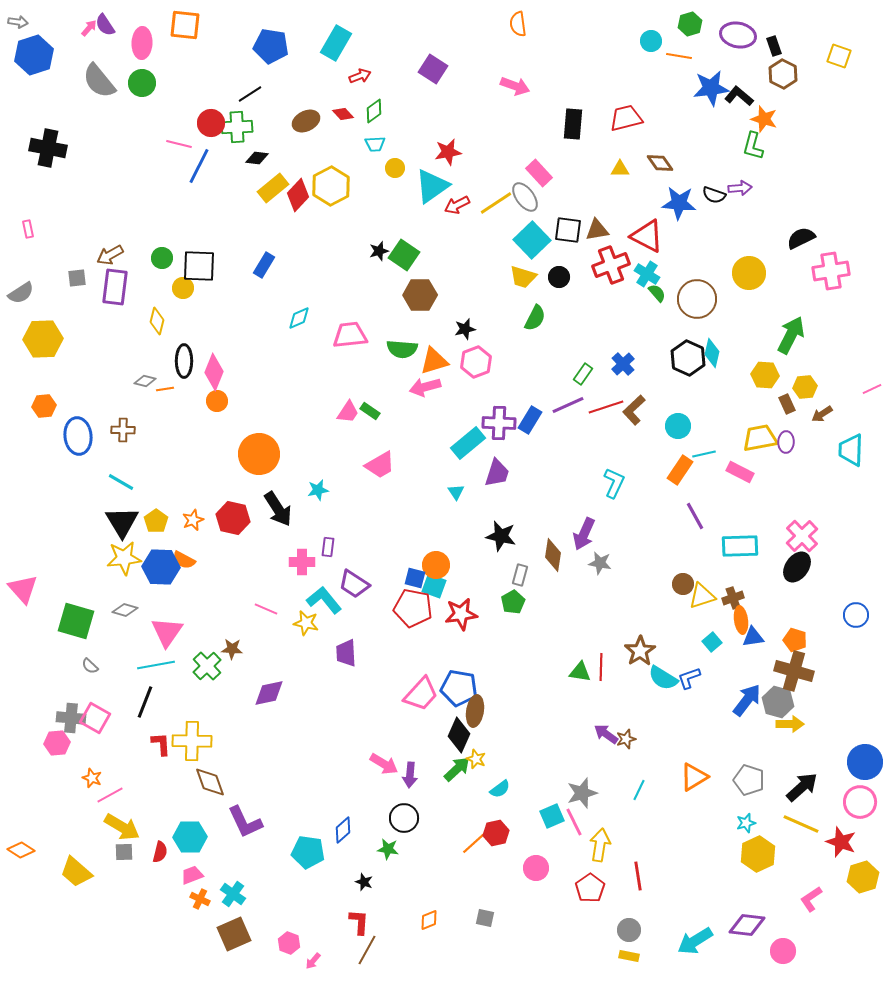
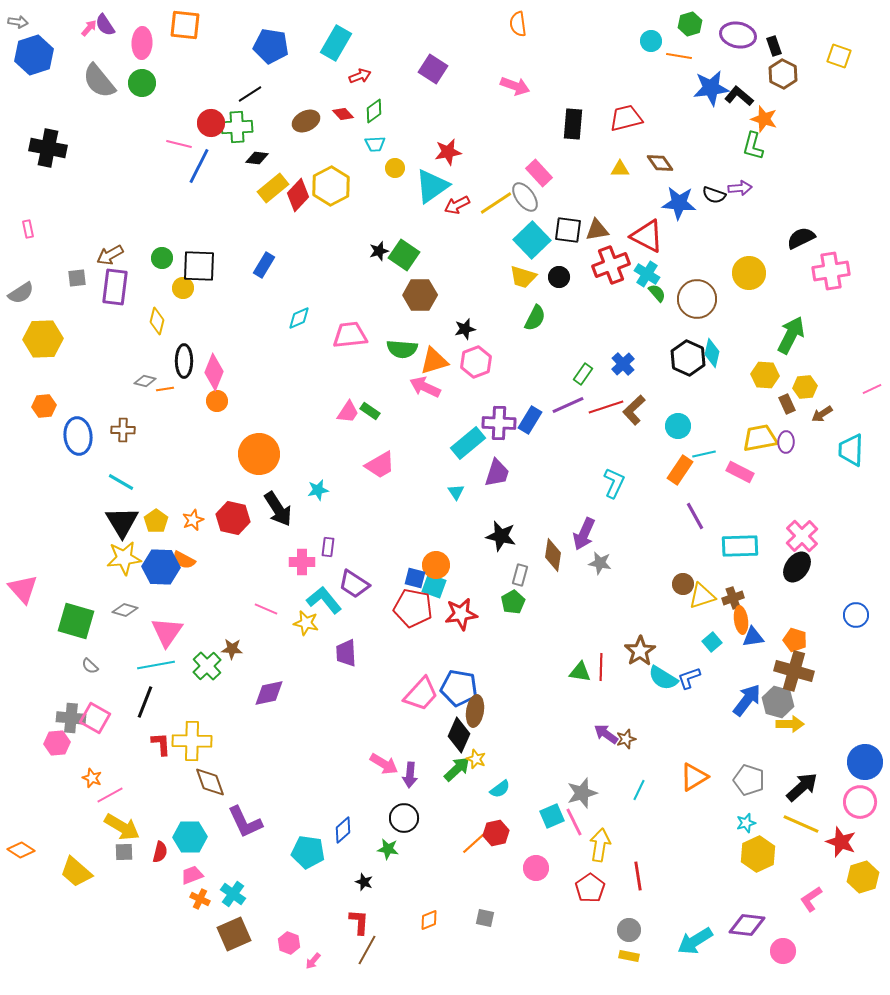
pink arrow at (425, 387): rotated 40 degrees clockwise
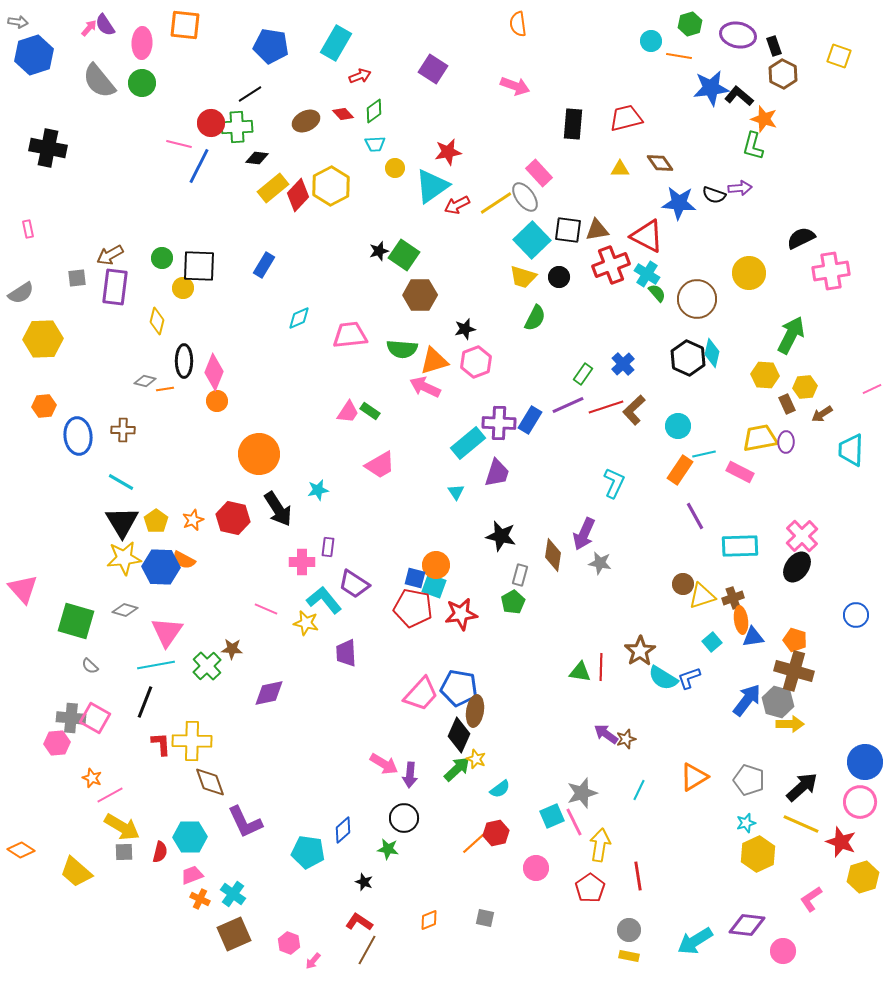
red L-shape at (359, 922): rotated 60 degrees counterclockwise
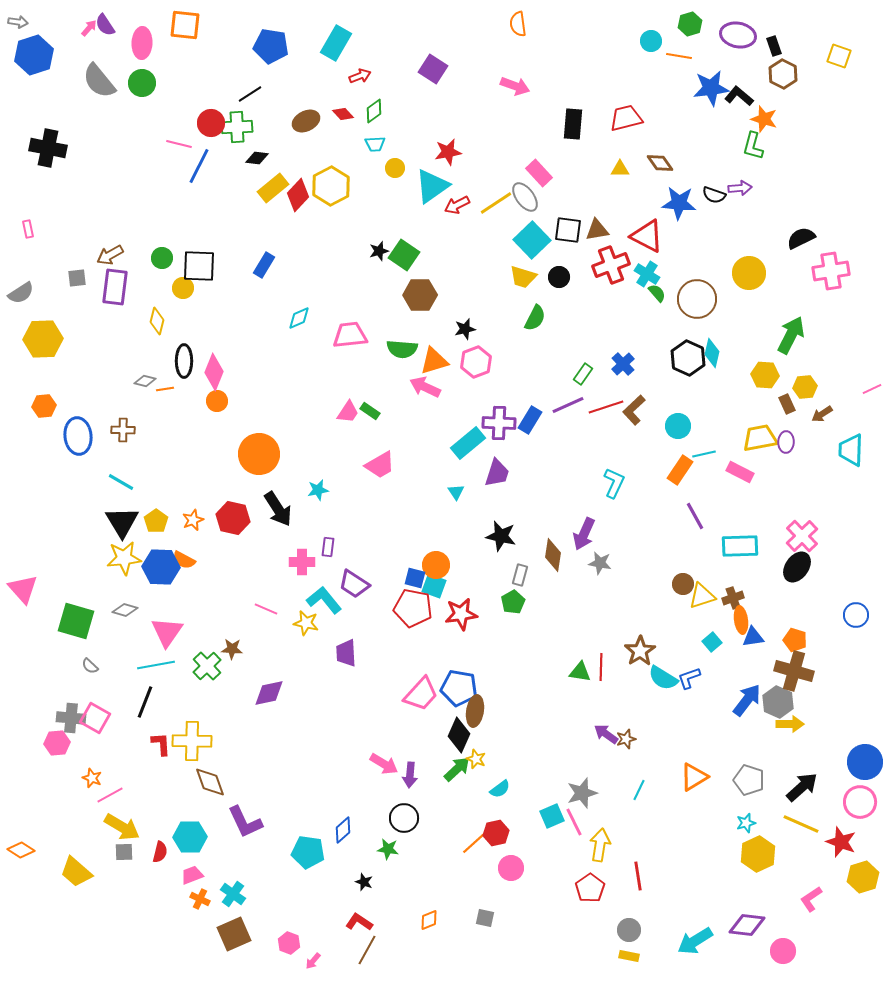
gray hexagon at (778, 702): rotated 8 degrees clockwise
pink circle at (536, 868): moved 25 px left
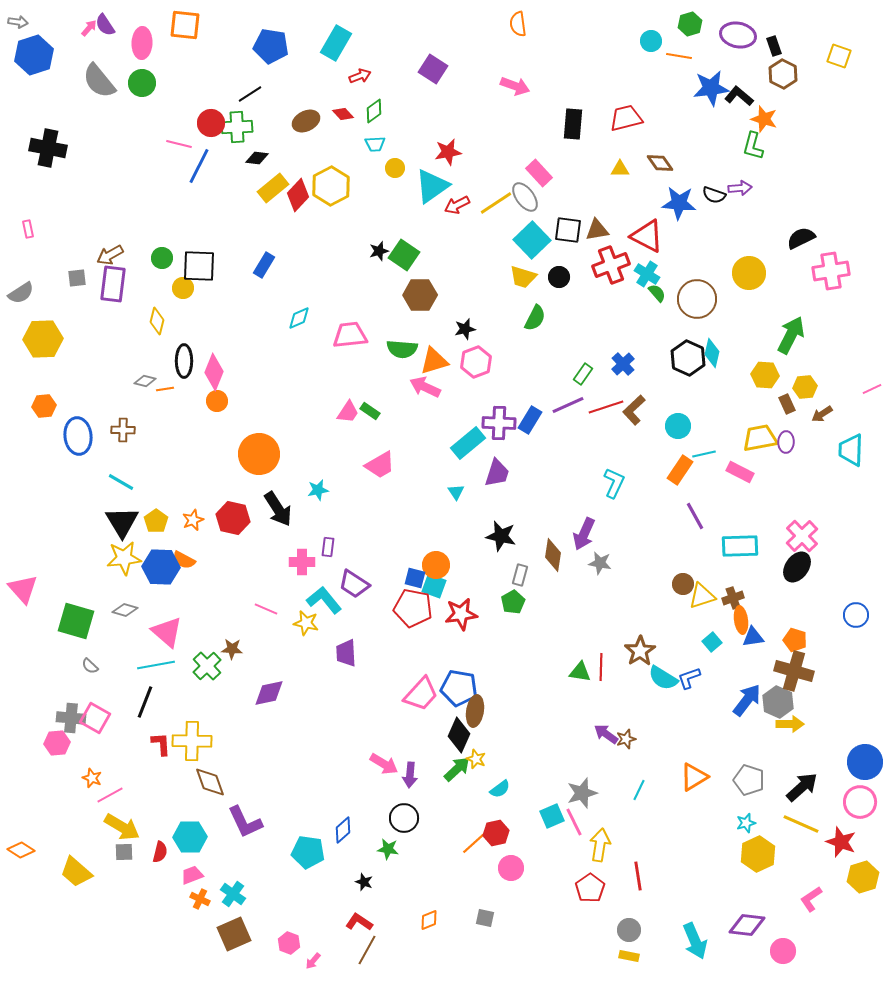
purple rectangle at (115, 287): moved 2 px left, 3 px up
pink triangle at (167, 632): rotated 24 degrees counterclockwise
cyan arrow at (695, 941): rotated 81 degrees counterclockwise
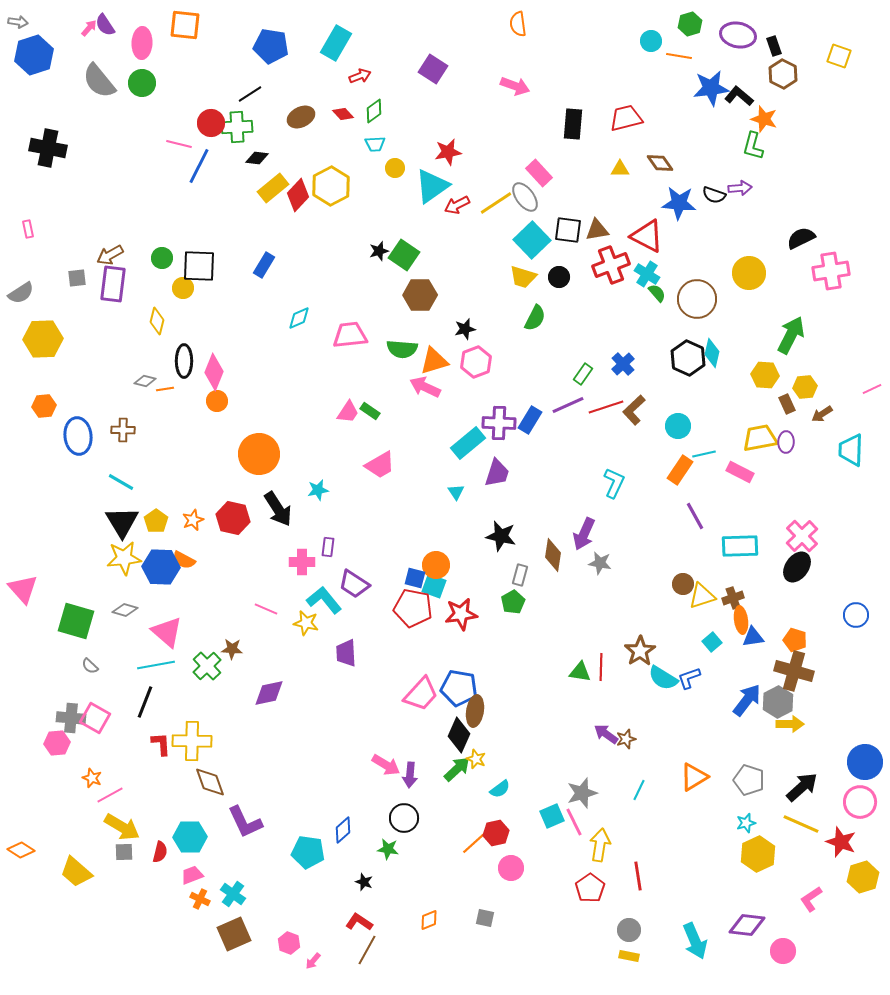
brown ellipse at (306, 121): moved 5 px left, 4 px up
gray hexagon at (778, 702): rotated 8 degrees clockwise
pink arrow at (384, 764): moved 2 px right, 1 px down
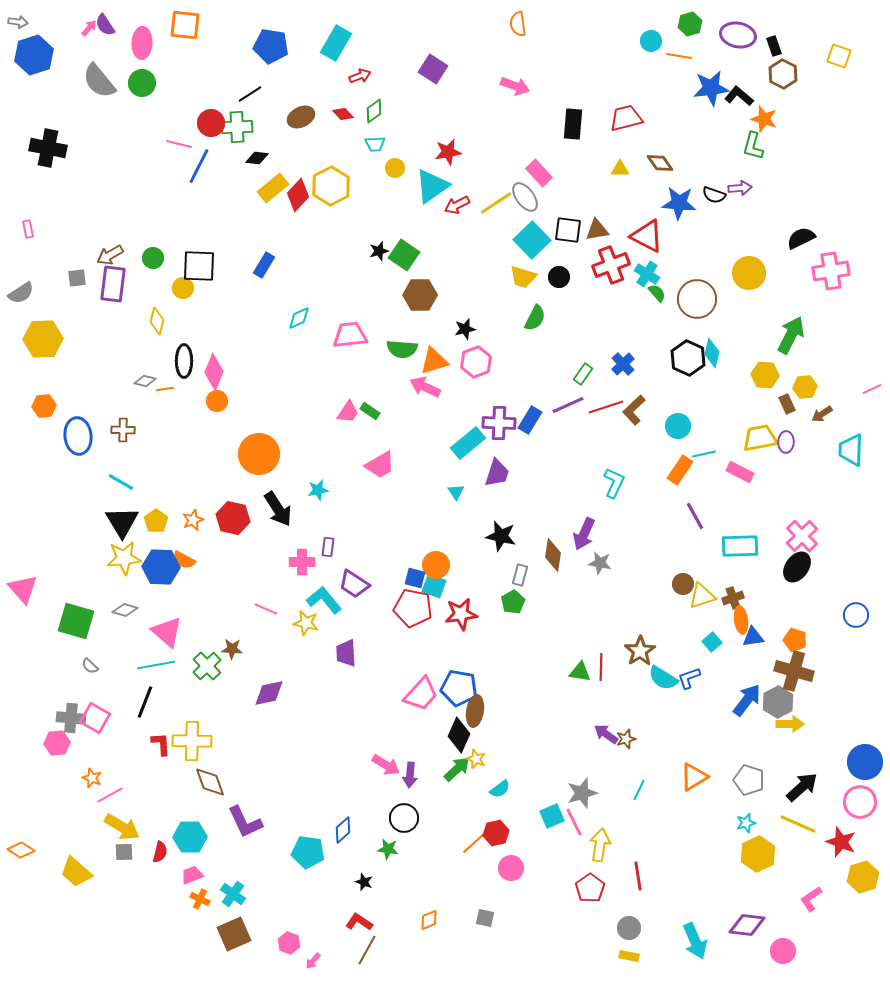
green circle at (162, 258): moved 9 px left
yellow line at (801, 824): moved 3 px left
gray circle at (629, 930): moved 2 px up
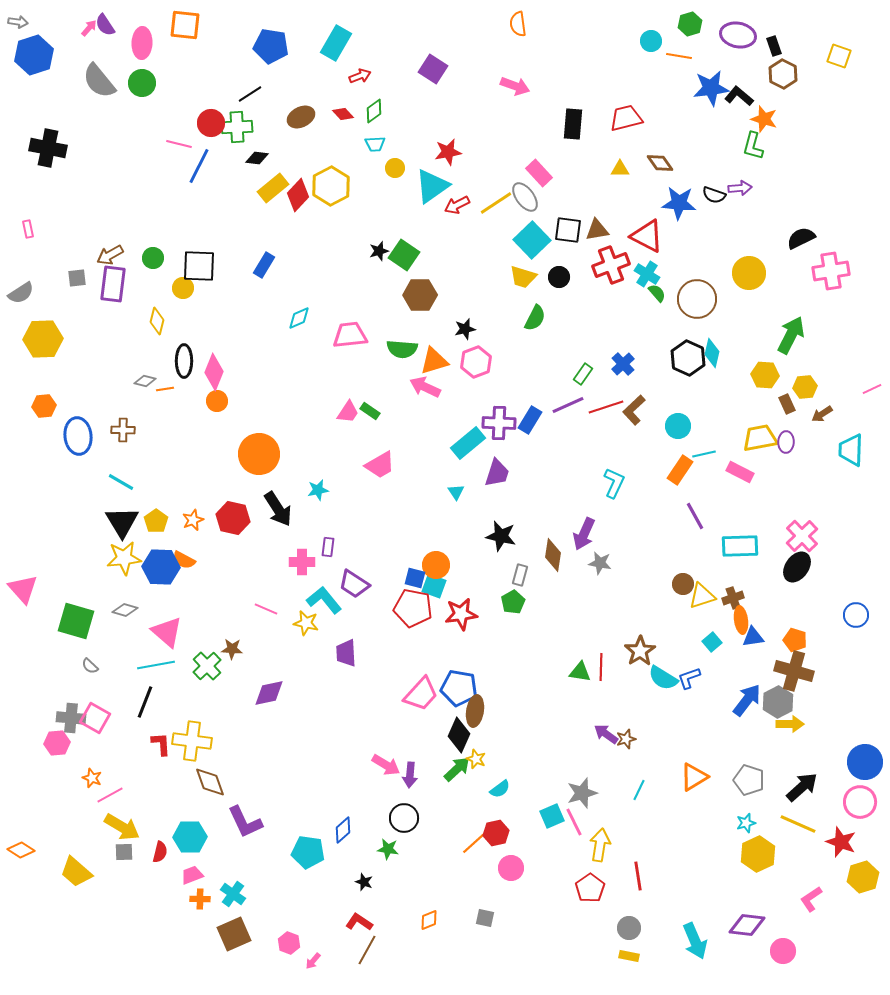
yellow cross at (192, 741): rotated 6 degrees clockwise
orange cross at (200, 899): rotated 24 degrees counterclockwise
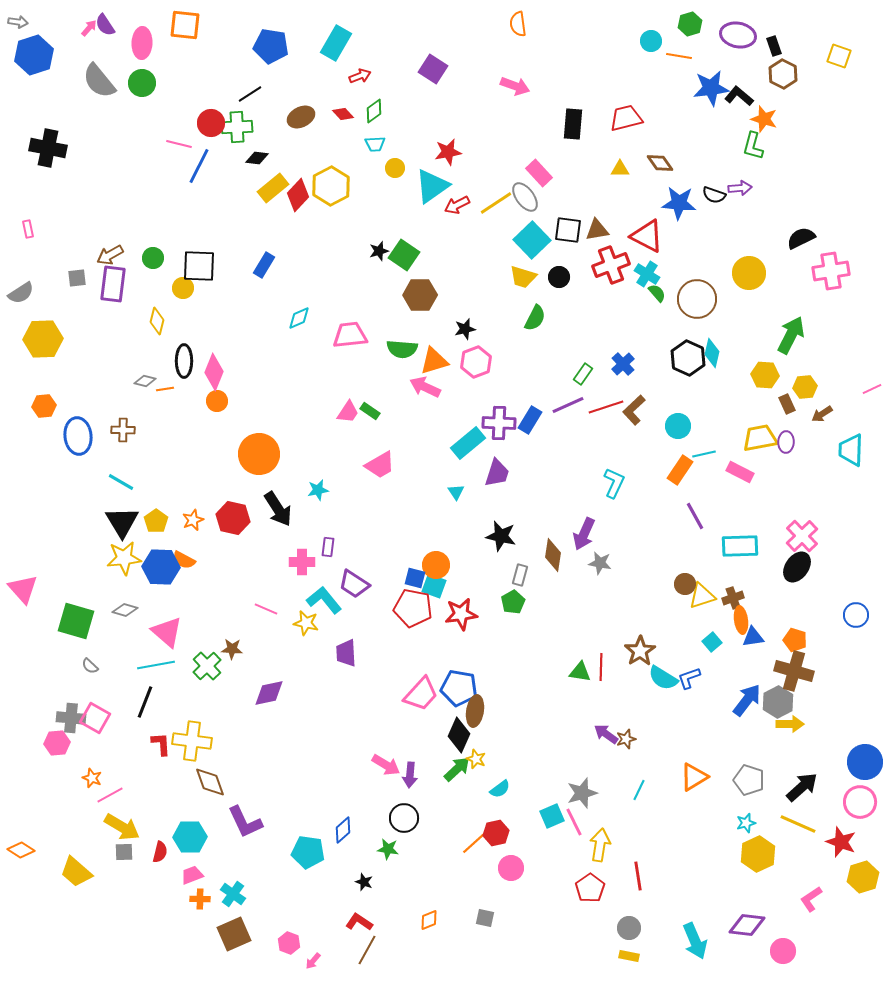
brown circle at (683, 584): moved 2 px right
